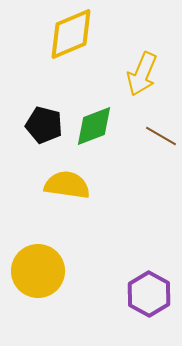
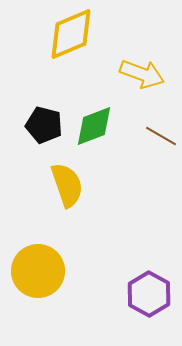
yellow arrow: rotated 93 degrees counterclockwise
yellow semicircle: rotated 63 degrees clockwise
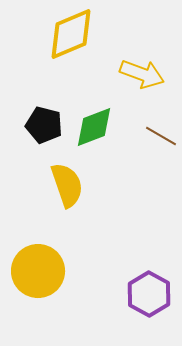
green diamond: moved 1 px down
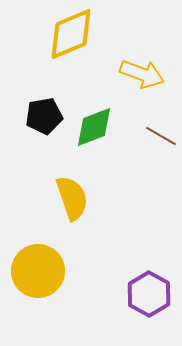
black pentagon: moved 9 px up; rotated 24 degrees counterclockwise
yellow semicircle: moved 5 px right, 13 px down
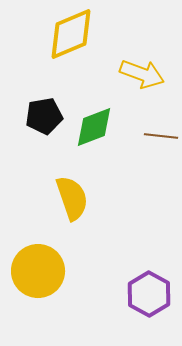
brown line: rotated 24 degrees counterclockwise
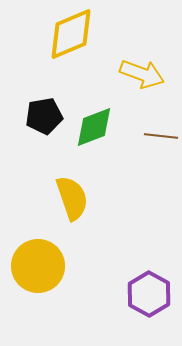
yellow circle: moved 5 px up
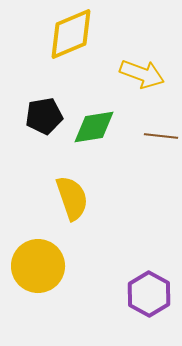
green diamond: rotated 12 degrees clockwise
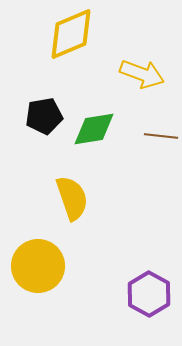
green diamond: moved 2 px down
